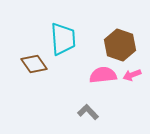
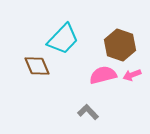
cyan trapezoid: rotated 48 degrees clockwise
brown diamond: moved 3 px right, 2 px down; rotated 12 degrees clockwise
pink semicircle: rotated 8 degrees counterclockwise
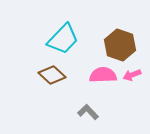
brown diamond: moved 15 px right, 9 px down; rotated 24 degrees counterclockwise
pink semicircle: rotated 12 degrees clockwise
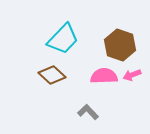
pink semicircle: moved 1 px right, 1 px down
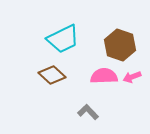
cyan trapezoid: rotated 20 degrees clockwise
pink arrow: moved 2 px down
